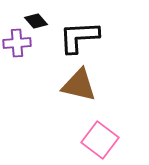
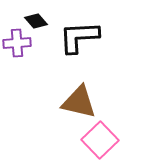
brown triangle: moved 17 px down
pink square: rotated 9 degrees clockwise
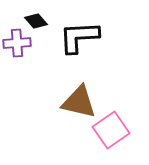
pink square: moved 11 px right, 10 px up; rotated 9 degrees clockwise
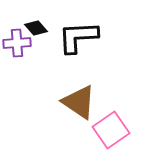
black diamond: moved 7 px down
black L-shape: moved 1 px left
brown triangle: rotated 21 degrees clockwise
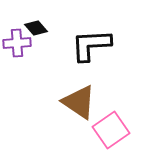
black L-shape: moved 13 px right, 8 px down
